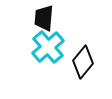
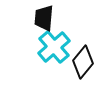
cyan cross: moved 6 px right
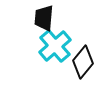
cyan cross: moved 1 px right, 1 px up
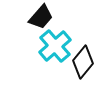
black trapezoid: moved 3 px left, 1 px up; rotated 144 degrees counterclockwise
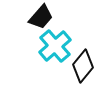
black diamond: moved 4 px down
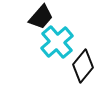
cyan cross: moved 2 px right, 4 px up
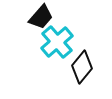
black diamond: moved 1 px left, 1 px down
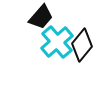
black diamond: moved 22 px up
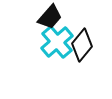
black trapezoid: moved 9 px right
